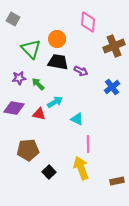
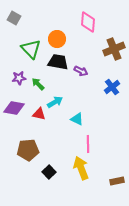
gray square: moved 1 px right, 1 px up
brown cross: moved 3 px down
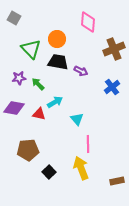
cyan triangle: rotated 24 degrees clockwise
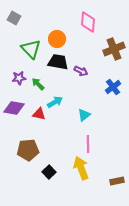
blue cross: moved 1 px right
cyan triangle: moved 7 px right, 4 px up; rotated 32 degrees clockwise
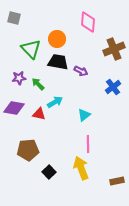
gray square: rotated 16 degrees counterclockwise
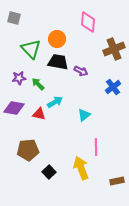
pink line: moved 8 px right, 3 px down
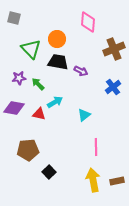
yellow arrow: moved 12 px right, 12 px down; rotated 10 degrees clockwise
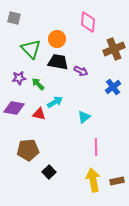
cyan triangle: moved 2 px down
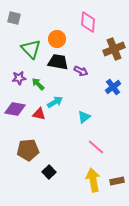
purple diamond: moved 1 px right, 1 px down
pink line: rotated 48 degrees counterclockwise
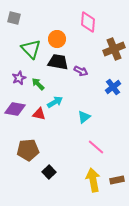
purple star: rotated 16 degrees counterclockwise
brown rectangle: moved 1 px up
